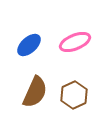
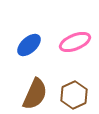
brown semicircle: moved 2 px down
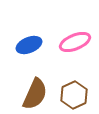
blue ellipse: rotated 20 degrees clockwise
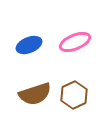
brown semicircle: rotated 48 degrees clockwise
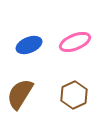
brown semicircle: moved 15 px left; rotated 140 degrees clockwise
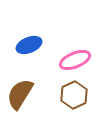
pink ellipse: moved 18 px down
